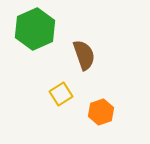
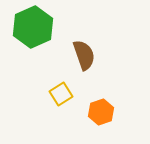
green hexagon: moved 2 px left, 2 px up
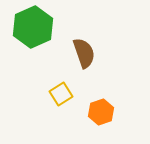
brown semicircle: moved 2 px up
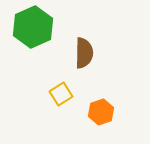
brown semicircle: rotated 20 degrees clockwise
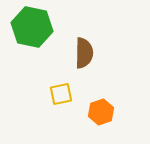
green hexagon: moved 1 px left; rotated 24 degrees counterclockwise
yellow square: rotated 20 degrees clockwise
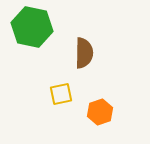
orange hexagon: moved 1 px left
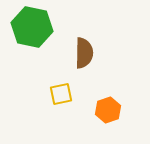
orange hexagon: moved 8 px right, 2 px up
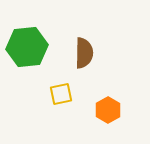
green hexagon: moved 5 px left, 20 px down; rotated 18 degrees counterclockwise
orange hexagon: rotated 10 degrees counterclockwise
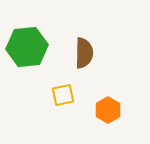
yellow square: moved 2 px right, 1 px down
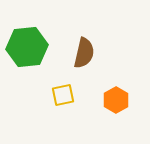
brown semicircle: rotated 12 degrees clockwise
orange hexagon: moved 8 px right, 10 px up
